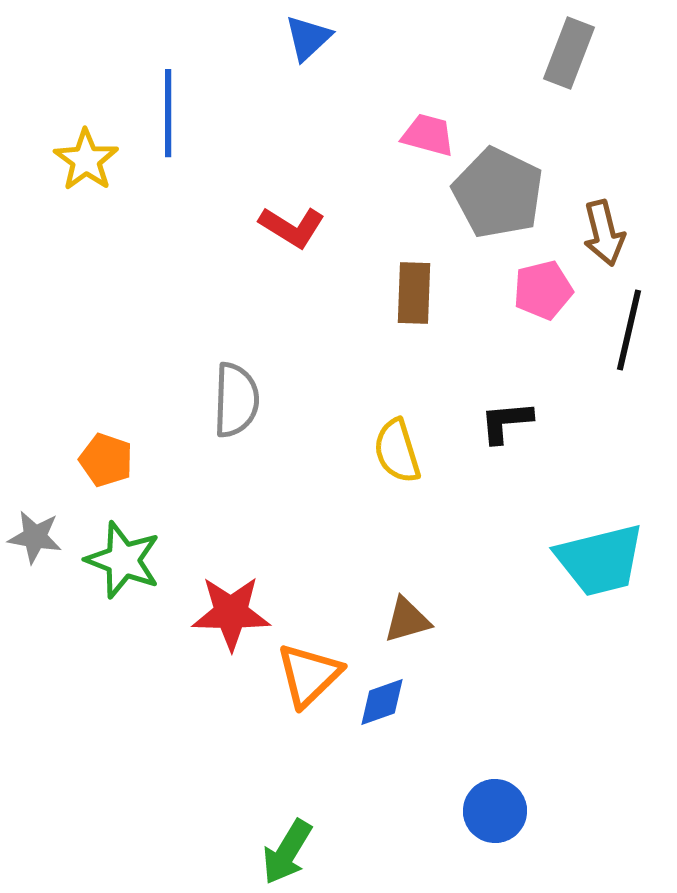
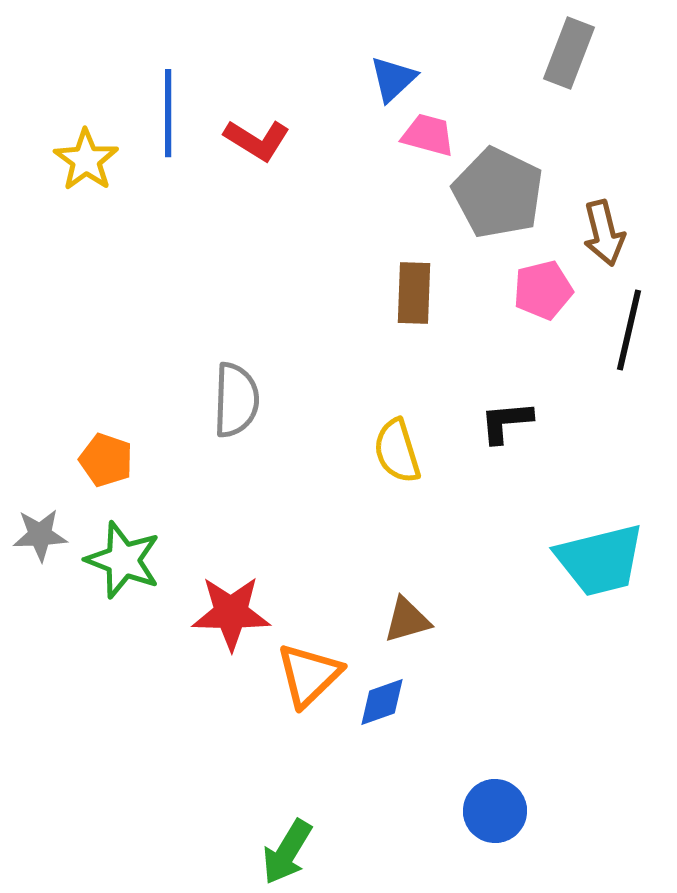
blue triangle: moved 85 px right, 41 px down
red L-shape: moved 35 px left, 87 px up
gray star: moved 5 px right, 2 px up; rotated 12 degrees counterclockwise
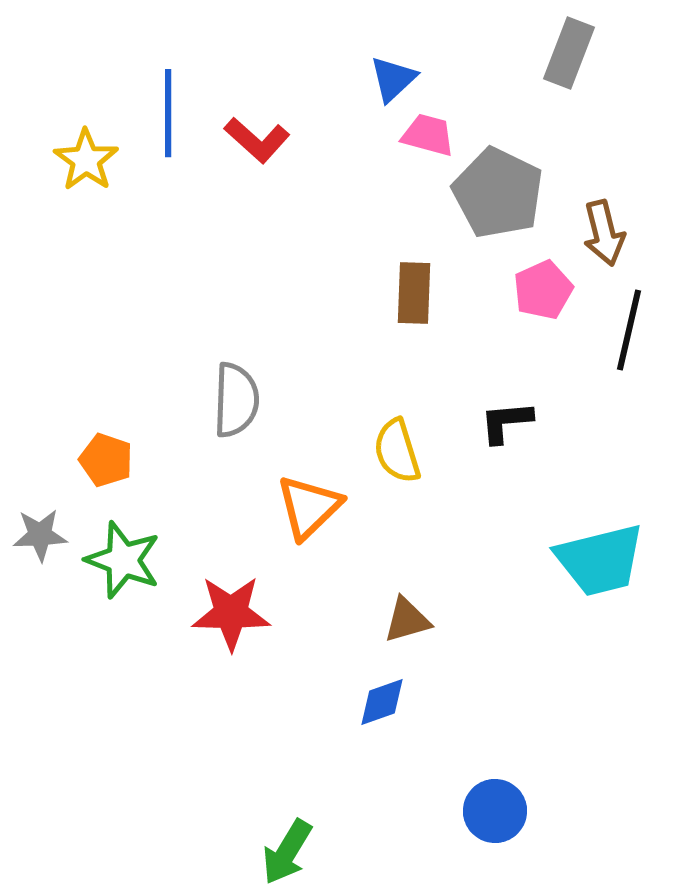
red L-shape: rotated 10 degrees clockwise
pink pentagon: rotated 10 degrees counterclockwise
orange triangle: moved 168 px up
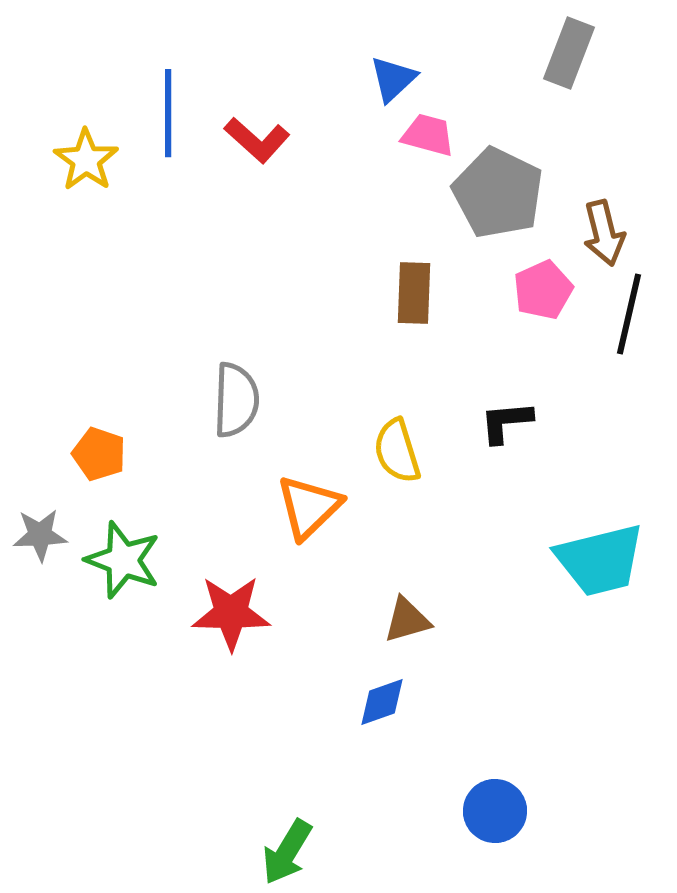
black line: moved 16 px up
orange pentagon: moved 7 px left, 6 px up
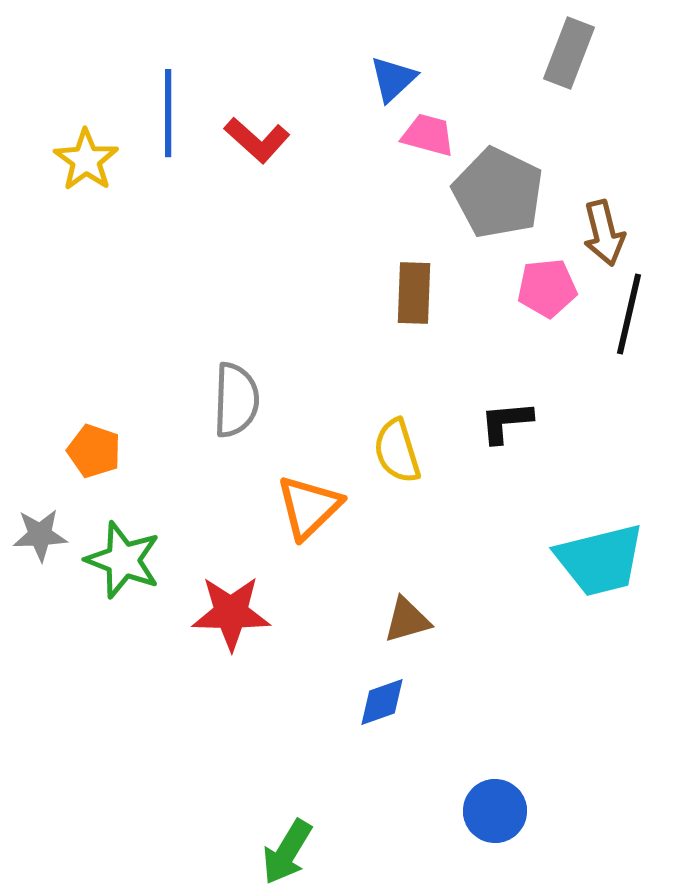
pink pentagon: moved 4 px right, 2 px up; rotated 18 degrees clockwise
orange pentagon: moved 5 px left, 3 px up
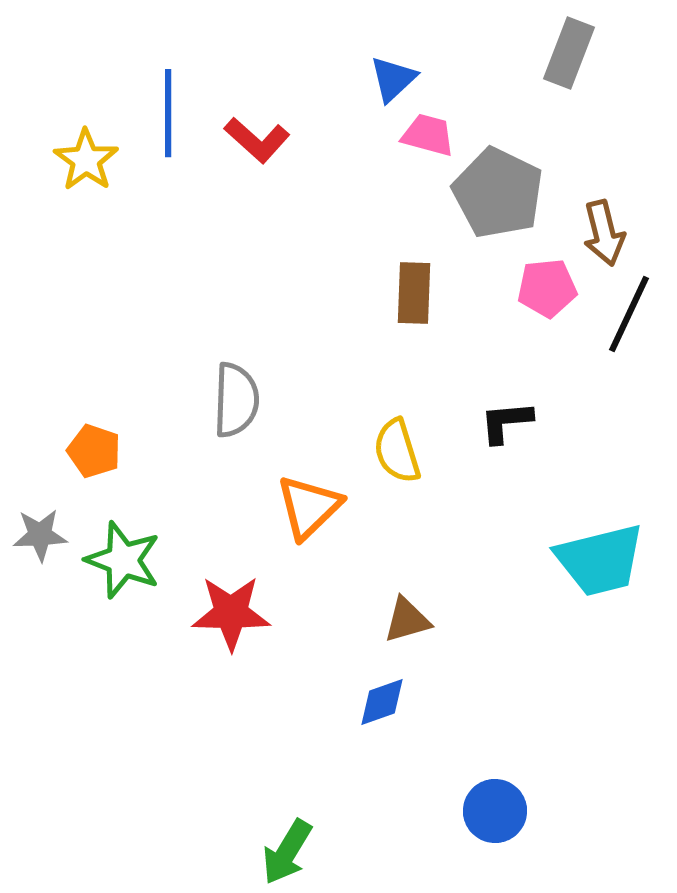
black line: rotated 12 degrees clockwise
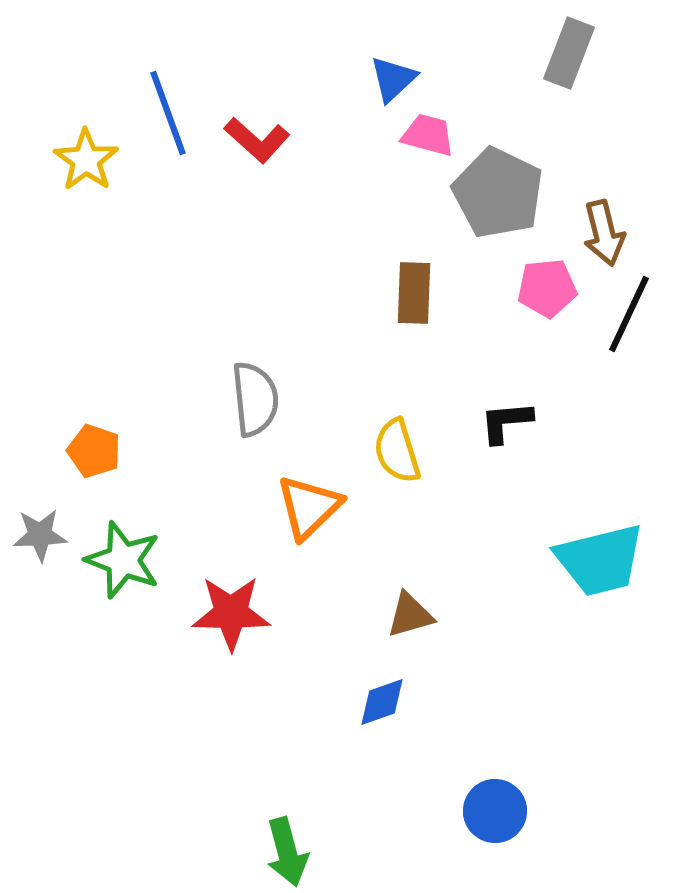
blue line: rotated 20 degrees counterclockwise
gray semicircle: moved 19 px right, 1 px up; rotated 8 degrees counterclockwise
brown triangle: moved 3 px right, 5 px up
green arrow: rotated 46 degrees counterclockwise
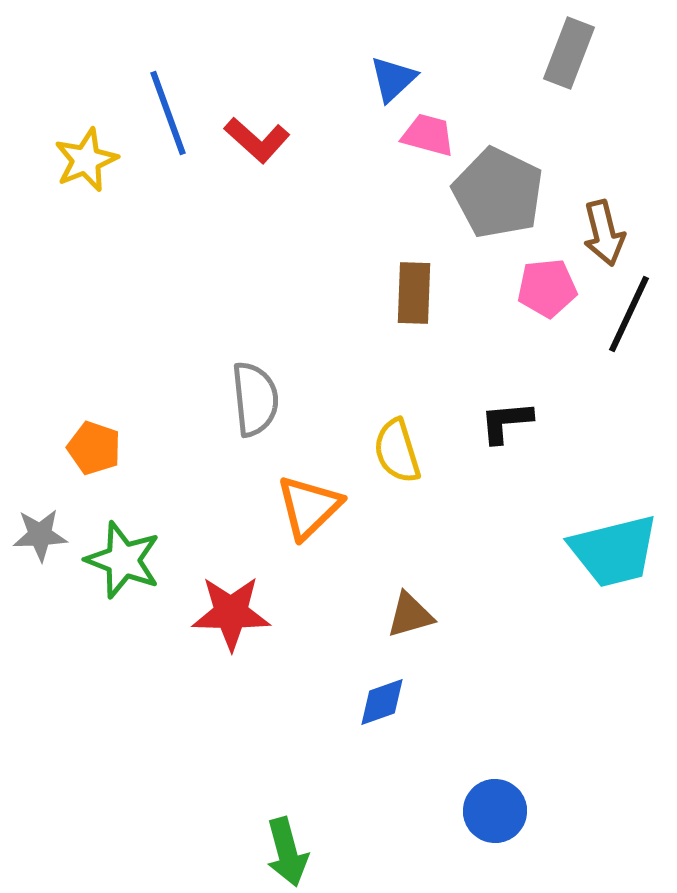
yellow star: rotated 14 degrees clockwise
orange pentagon: moved 3 px up
cyan trapezoid: moved 14 px right, 9 px up
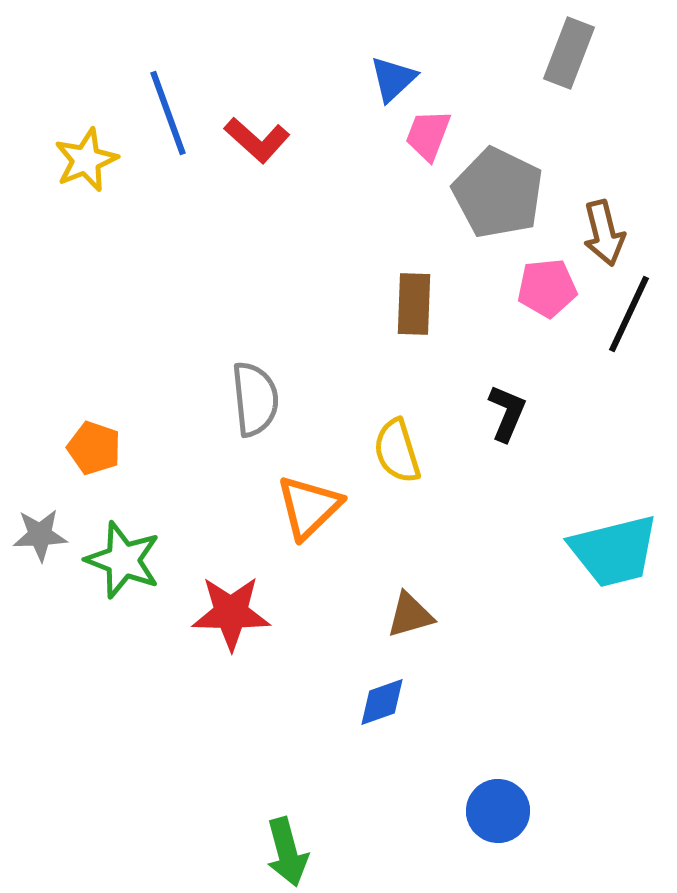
pink trapezoid: rotated 84 degrees counterclockwise
brown rectangle: moved 11 px down
black L-shape: moved 1 px right, 9 px up; rotated 118 degrees clockwise
blue circle: moved 3 px right
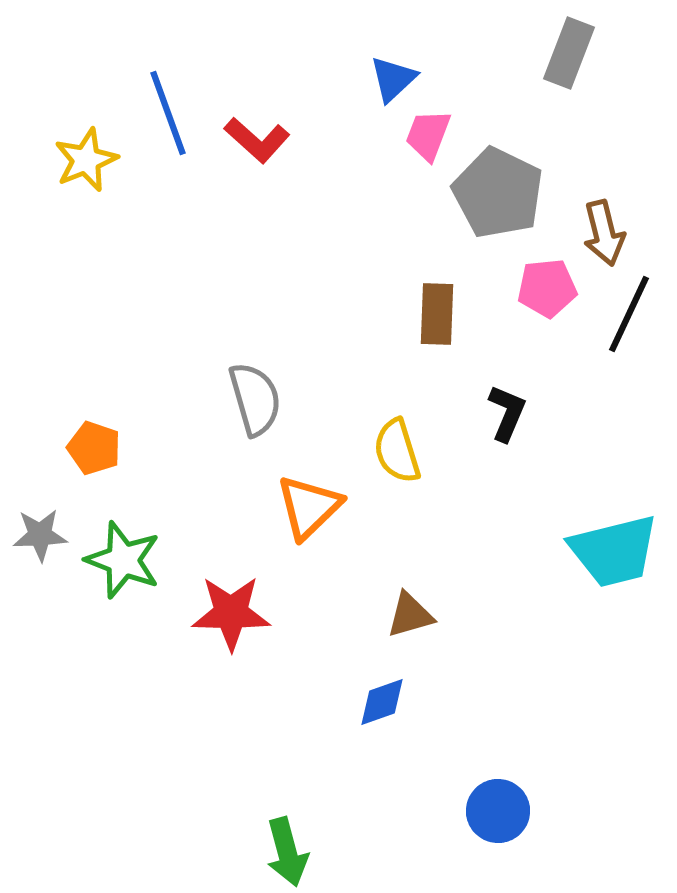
brown rectangle: moved 23 px right, 10 px down
gray semicircle: rotated 10 degrees counterclockwise
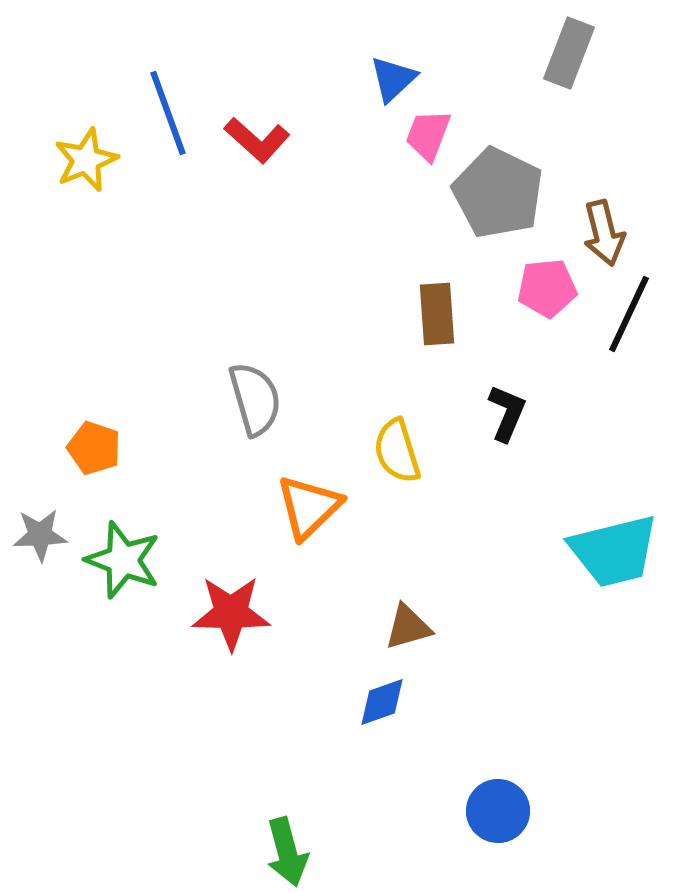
brown rectangle: rotated 6 degrees counterclockwise
brown triangle: moved 2 px left, 12 px down
